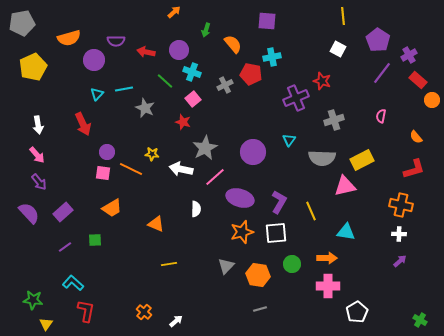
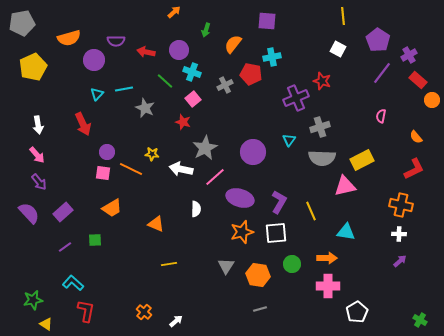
orange semicircle at (233, 44): rotated 102 degrees counterclockwise
gray cross at (334, 120): moved 14 px left, 7 px down
red L-shape at (414, 169): rotated 10 degrees counterclockwise
gray triangle at (226, 266): rotated 12 degrees counterclockwise
green star at (33, 300): rotated 18 degrees counterclockwise
yellow triangle at (46, 324): rotated 32 degrees counterclockwise
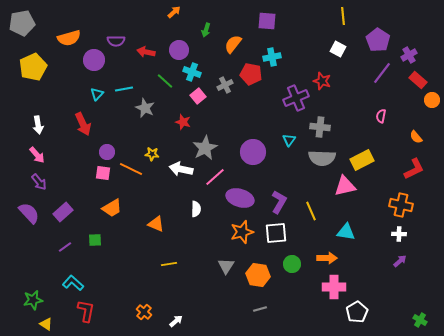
pink square at (193, 99): moved 5 px right, 3 px up
gray cross at (320, 127): rotated 24 degrees clockwise
pink cross at (328, 286): moved 6 px right, 1 px down
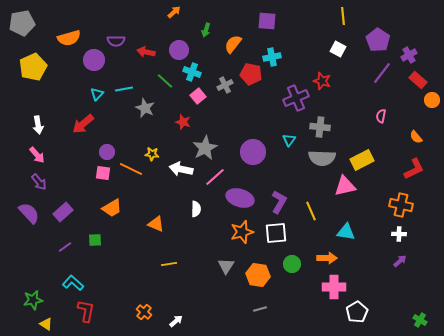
red arrow at (83, 124): rotated 75 degrees clockwise
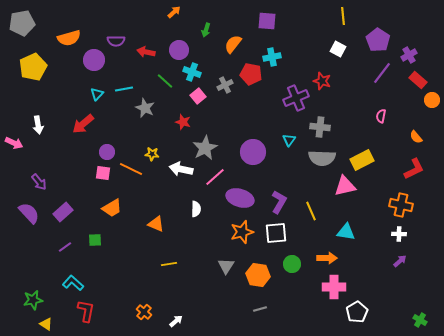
pink arrow at (37, 155): moved 23 px left, 12 px up; rotated 24 degrees counterclockwise
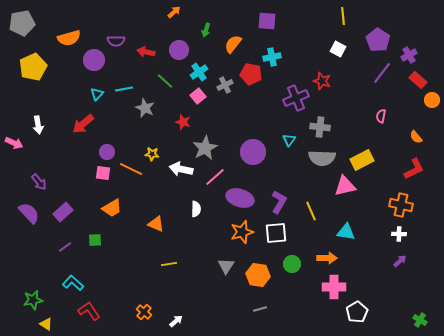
cyan cross at (192, 72): moved 7 px right; rotated 36 degrees clockwise
red L-shape at (86, 311): moved 3 px right; rotated 45 degrees counterclockwise
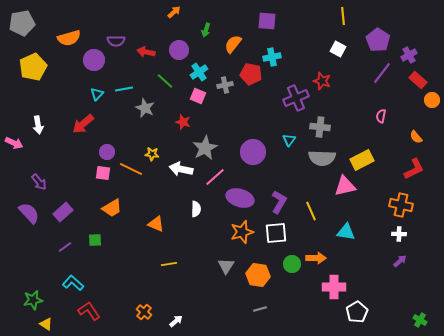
gray cross at (225, 85): rotated 14 degrees clockwise
pink square at (198, 96): rotated 28 degrees counterclockwise
orange arrow at (327, 258): moved 11 px left
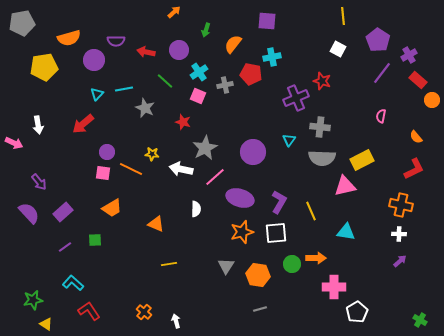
yellow pentagon at (33, 67): moved 11 px right; rotated 16 degrees clockwise
white arrow at (176, 321): rotated 64 degrees counterclockwise
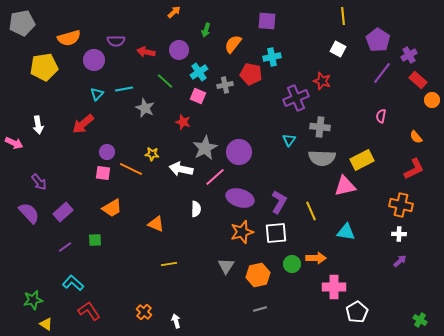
purple circle at (253, 152): moved 14 px left
orange hexagon at (258, 275): rotated 20 degrees counterclockwise
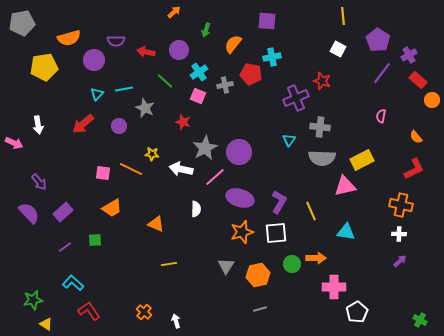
purple circle at (107, 152): moved 12 px right, 26 px up
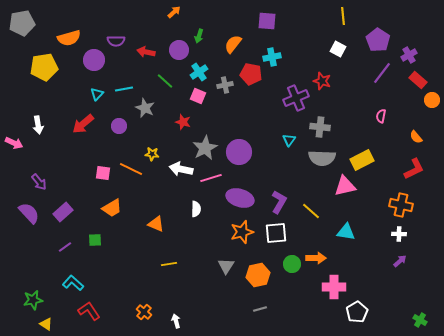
green arrow at (206, 30): moved 7 px left, 6 px down
pink line at (215, 177): moved 4 px left, 1 px down; rotated 25 degrees clockwise
yellow line at (311, 211): rotated 24 degrees counterclockwise
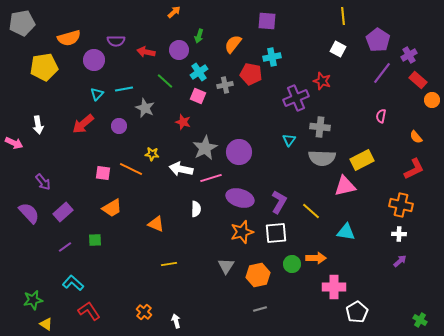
purple arrow at (39, 182): moved 4 px right
